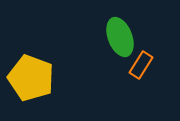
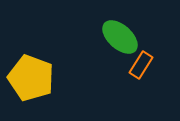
green ellipse: rotated 27 degrees counterclockwise
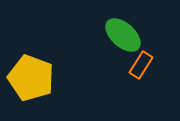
green ellipse: moved 3 px right, 2 px up
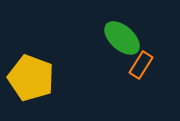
green ellipse: moved 1 px left, 3 px down
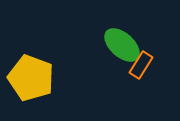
green ellipse: moved 7 px down
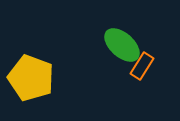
orange rectangle: moved 1 px right, 1 px down
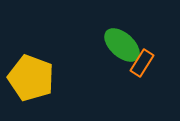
orange rectangle: moved 3 px up
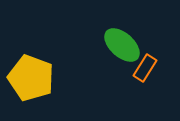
orange rectangle: moved 3 px right, 5 px down
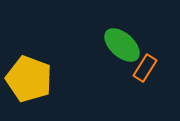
yellow pentagon: moved 2 px left, 1 px down
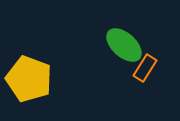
green ellipse: moved 2 px right
